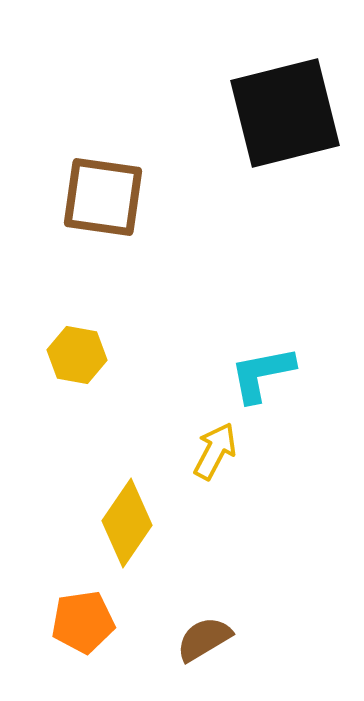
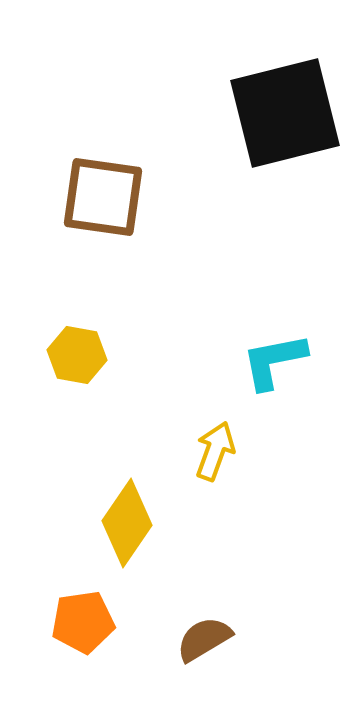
cyan L-shape: moved 12 px right, 13 px up
yellow arrow: rotated 8 degrees counterclockwise
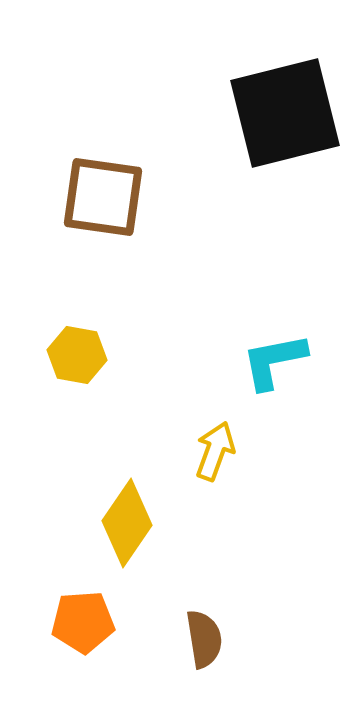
orange pentagon: rotated 4 degrees clockwise
brown semicircle: rotated 112 degrees clockwise
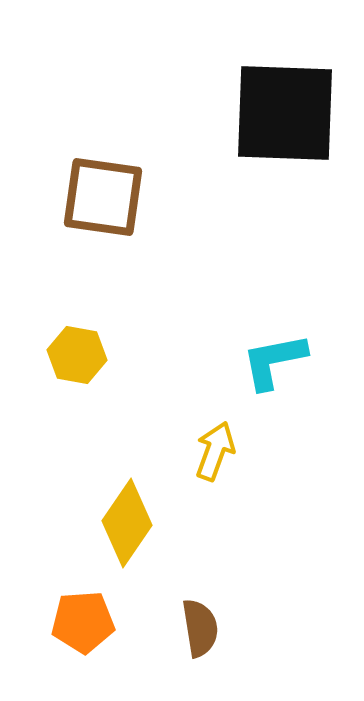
black square: rotated 16 degrees clockwise
brown semicircle: moved 4 px left, 11 px up
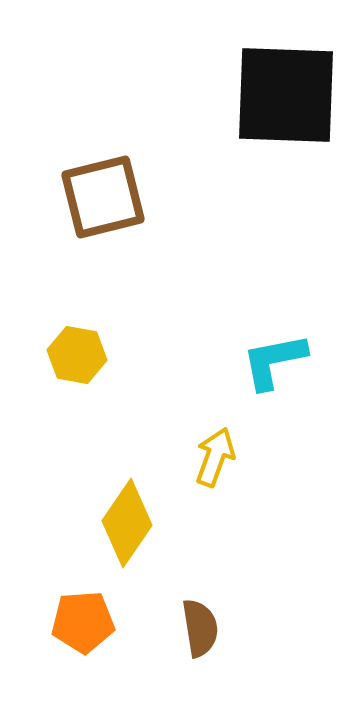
black square: moved 1 px right, 18 px up
brown square: rotated 22 degrees counterclockwise
yellow arrow: moved 6 px down
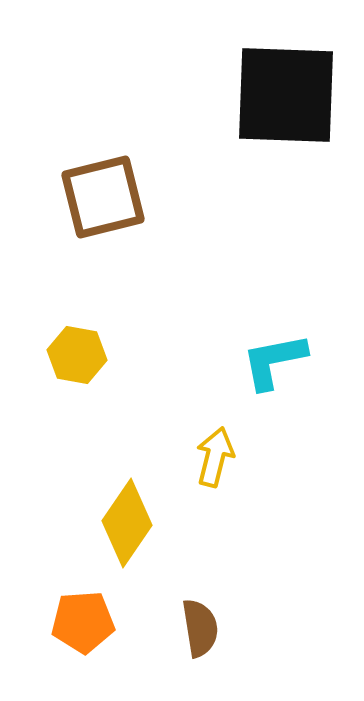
yellow arrow: rotated 6 degrees counterclockwise
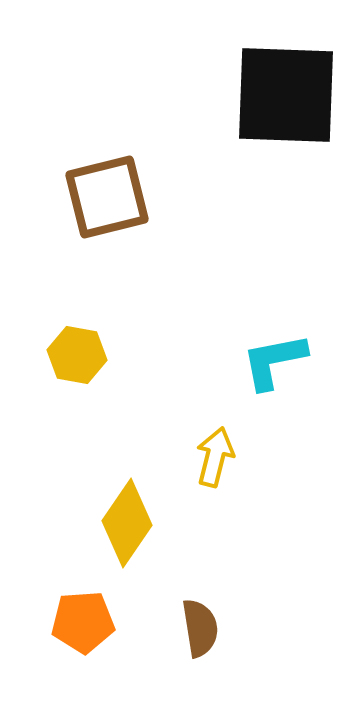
brown square: moved 4 px right
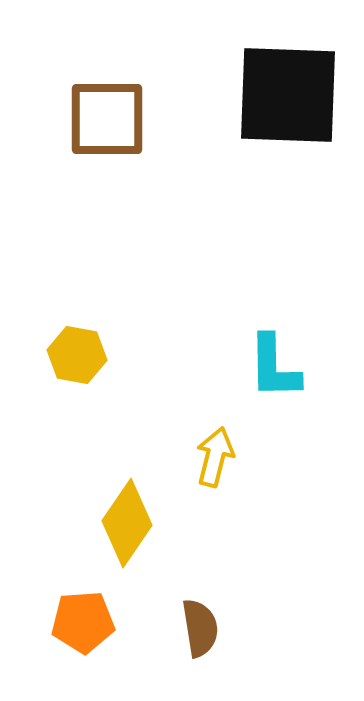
black square: moved 2 px right
brown square: moved 78 px up; rotated 14 degrees clockwise
cyan L-shape: moved 6 px down; rotated 80 degrees counterclockwise
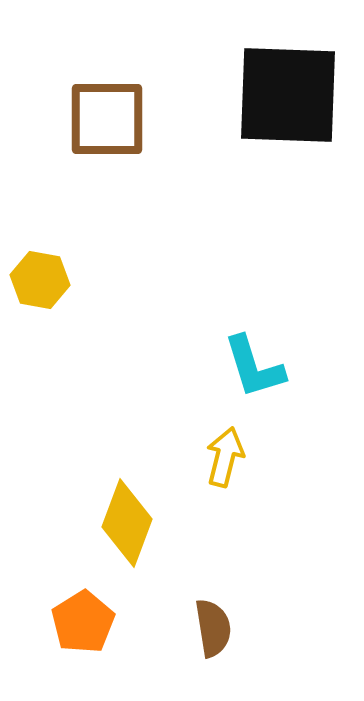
yellow hexagon: moved 37 px left, 75 px up
cyan L-shape: moved 20 px left; rotated 16 degrees counterclockwise
yellow arrow: moved 10 px right
yellow diamond: rotated 14 degrees counterclockwise
orange pentagon: rotated 28 degrees counterclockwise
brown semicircle: moved 13 px right
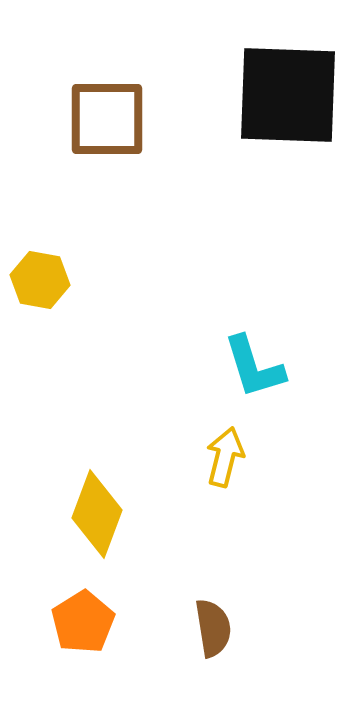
yellow diamond: moved 30 px left, 9 px up
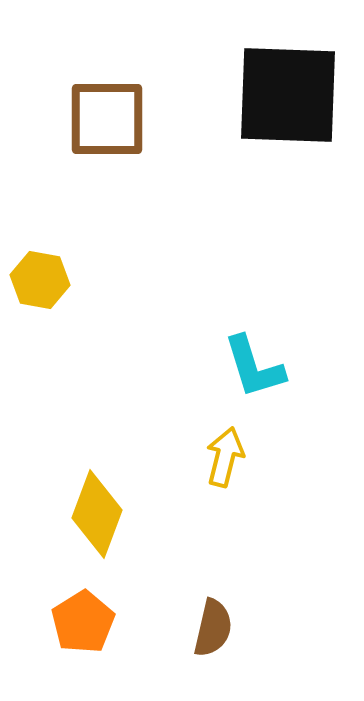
brown semicircle: rotated 22 degrees clockwise
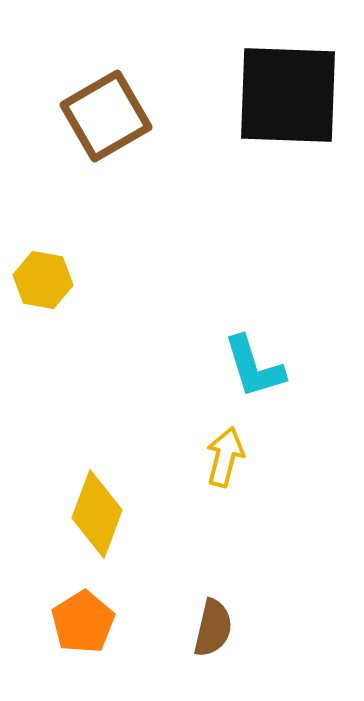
brown square: moved 1 px left, 3 px up; rotated 30 degrees counterclockwise
yellow hexagon: moved 3 px right
